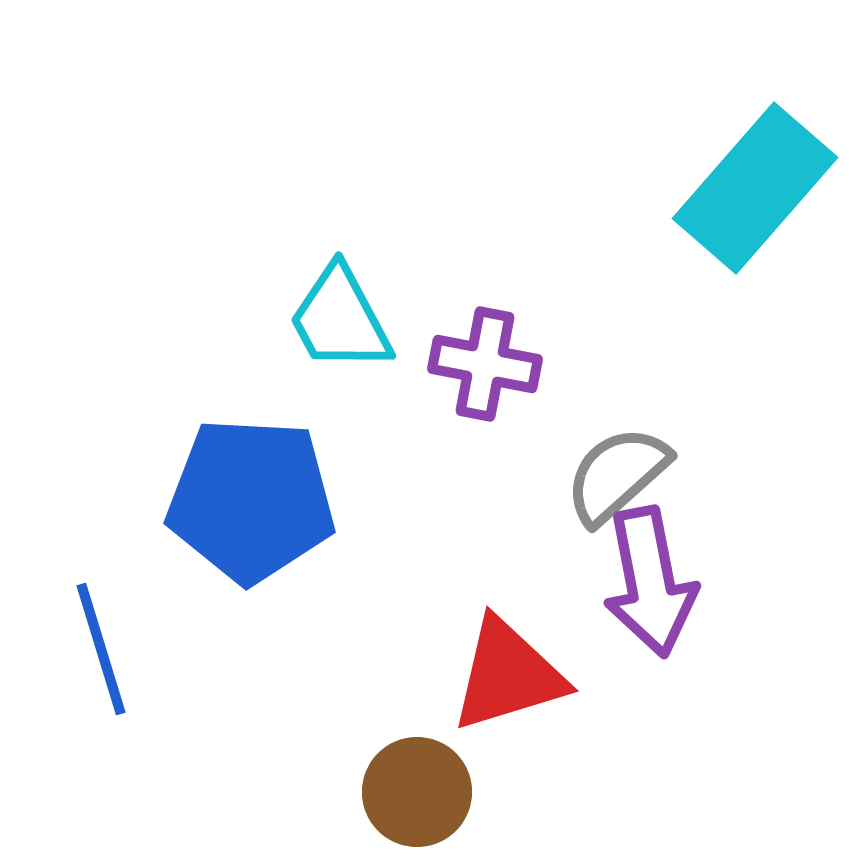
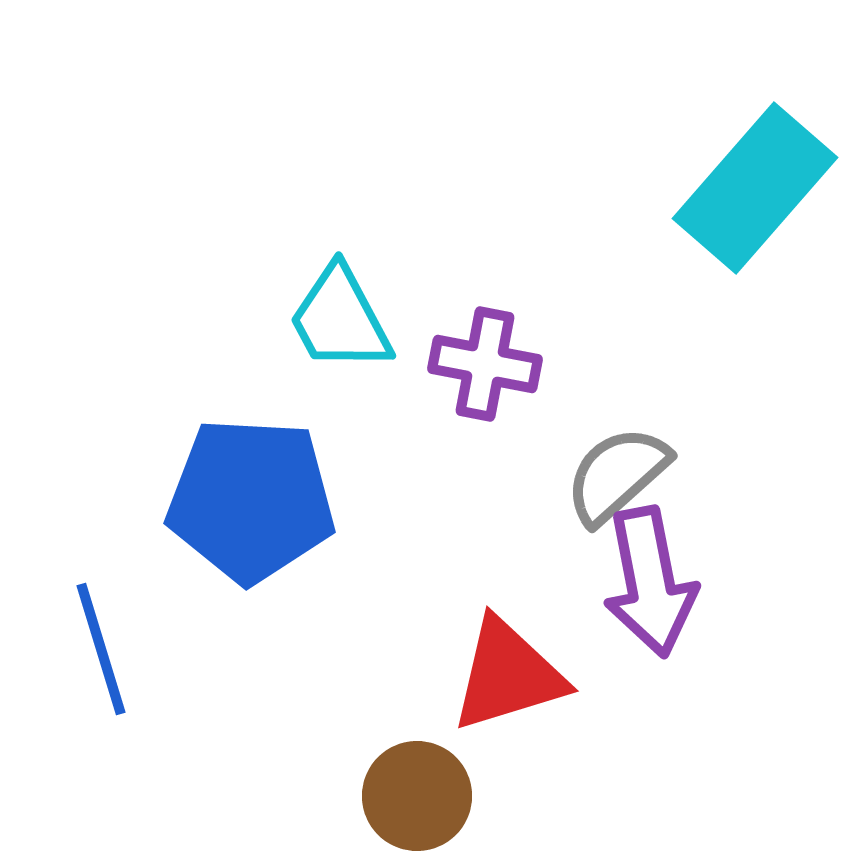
brown circle: moved 4 px down
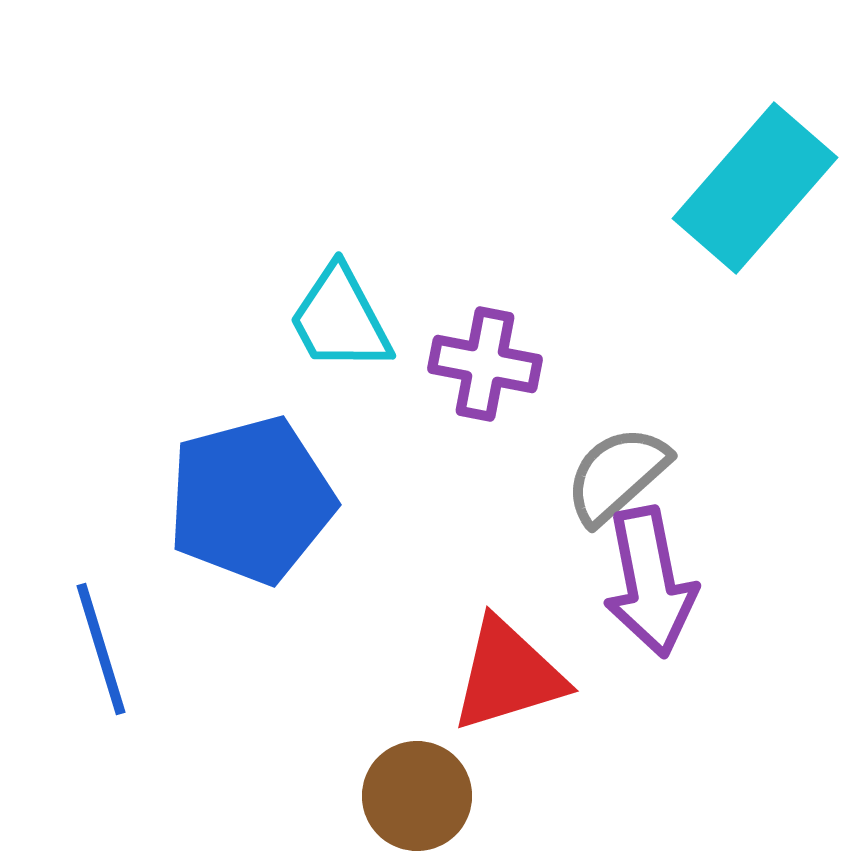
blue pentagon: rotated 18 degrees counterclockwise
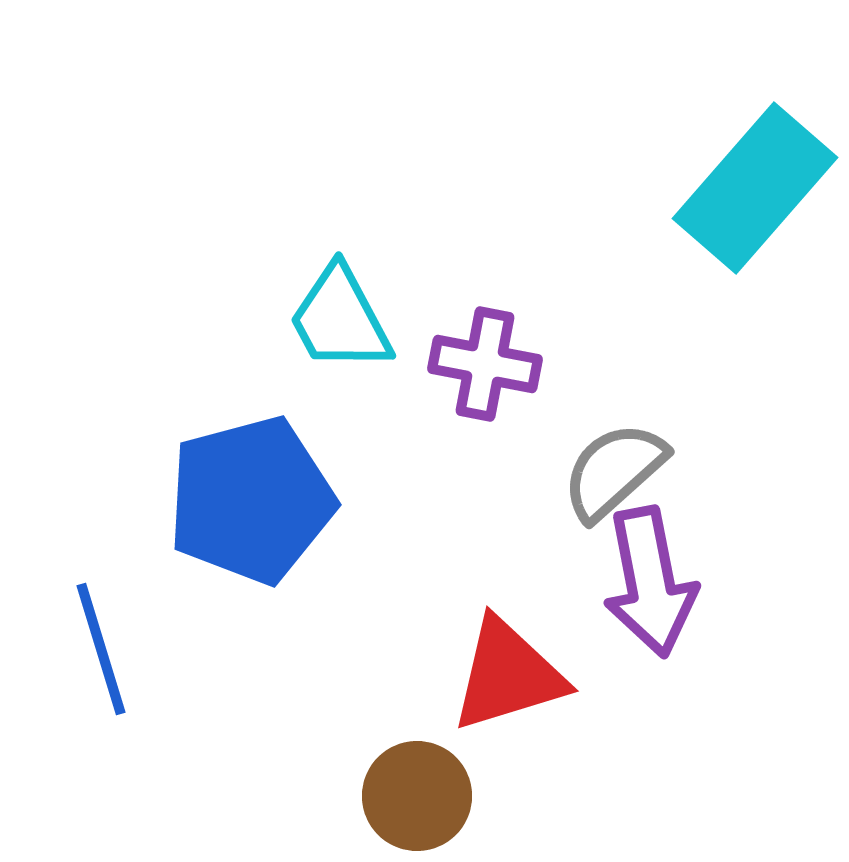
gray semicircle: moved 3 px left, 4 px up
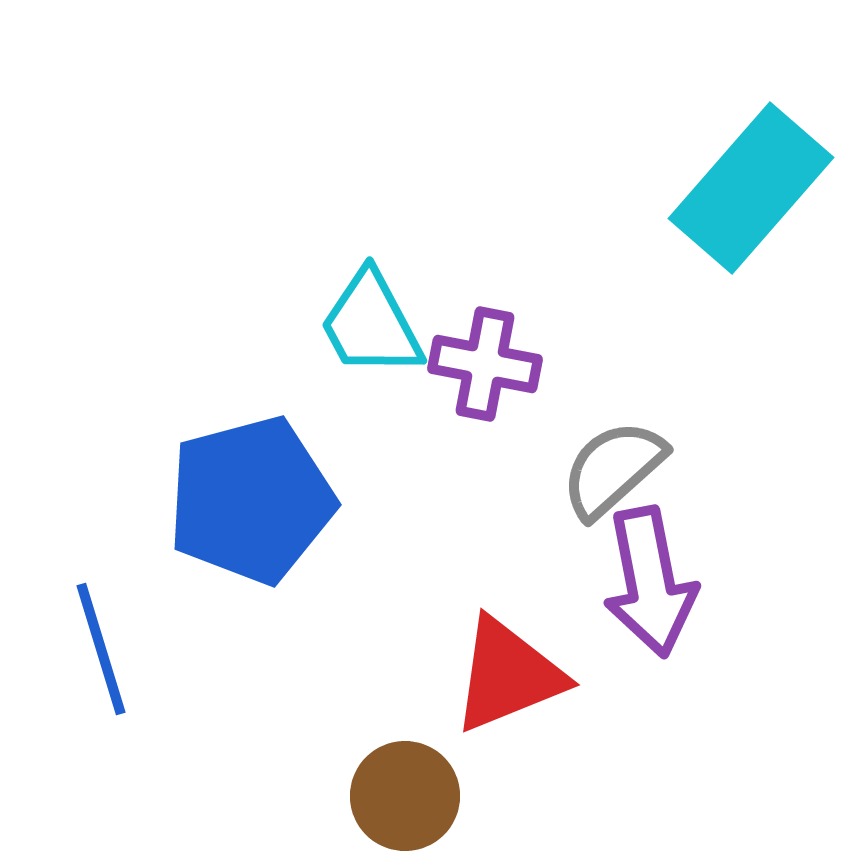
cyan rectangle: moved 4 px left
cyan trapezoid: moved 31 px right, 5 px down
gray semicircle: moved 1 px left, 2 px up
red triangle: rotated 5 degrees counterclockwise
brown circle: moved 12 px left
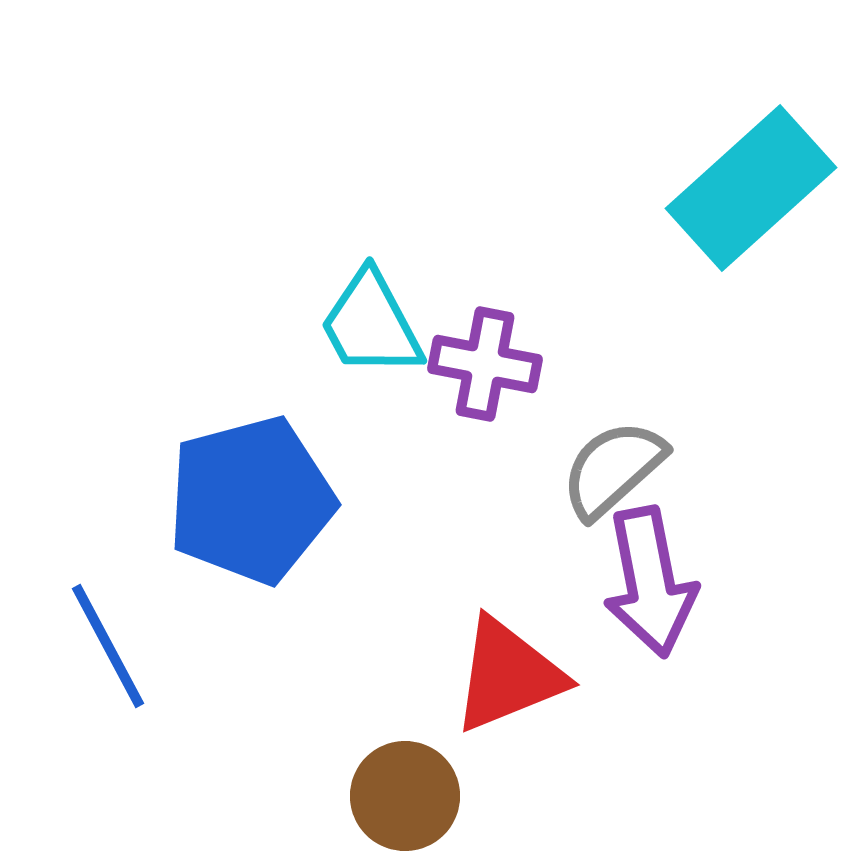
cyan rectangle: rotated 7 degrees clockwise
blue line: moved 7 px right, 3 px up; rotated 11 degrees counterclockwise
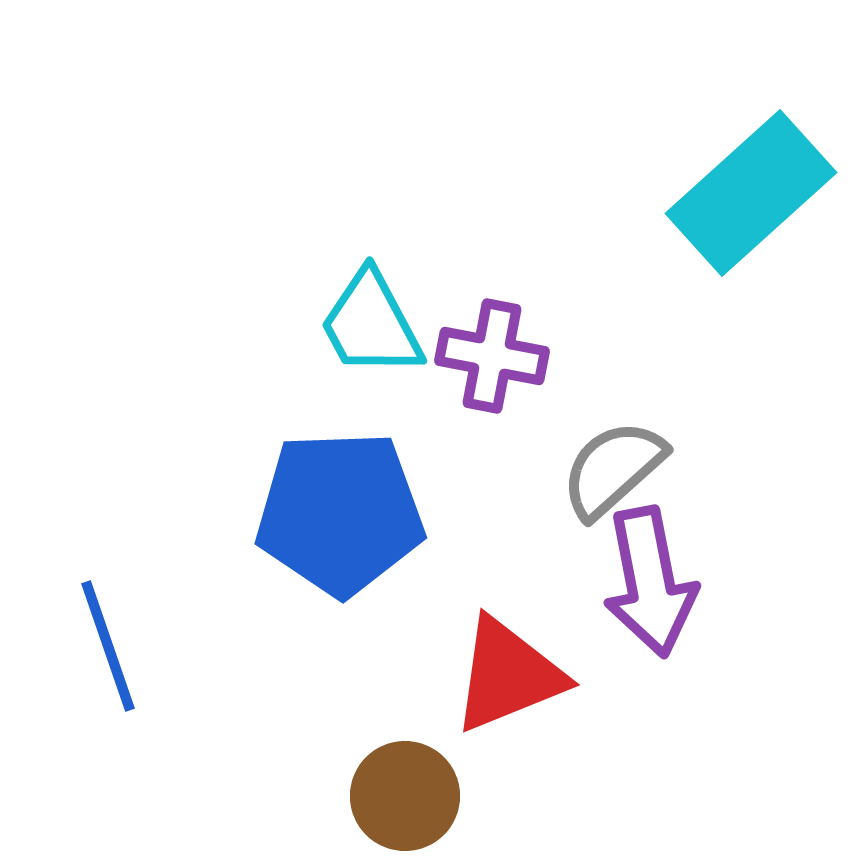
cyan rectangle: moved 5 px down
purple cross: moved 7 px right, 8 px up
blue pentagon: moved 89 px right, 13 px down; rotated 13 degrees clockwise
blue line: rotated 9 degrees clockwise
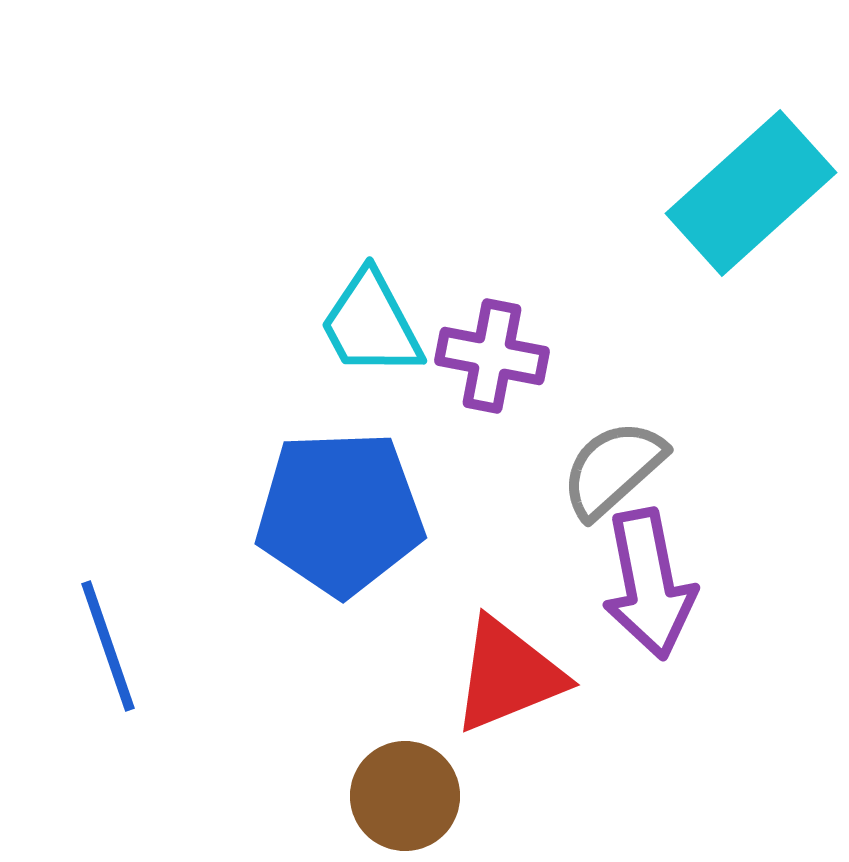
purple arrow: moved 1 px left, 2 px down
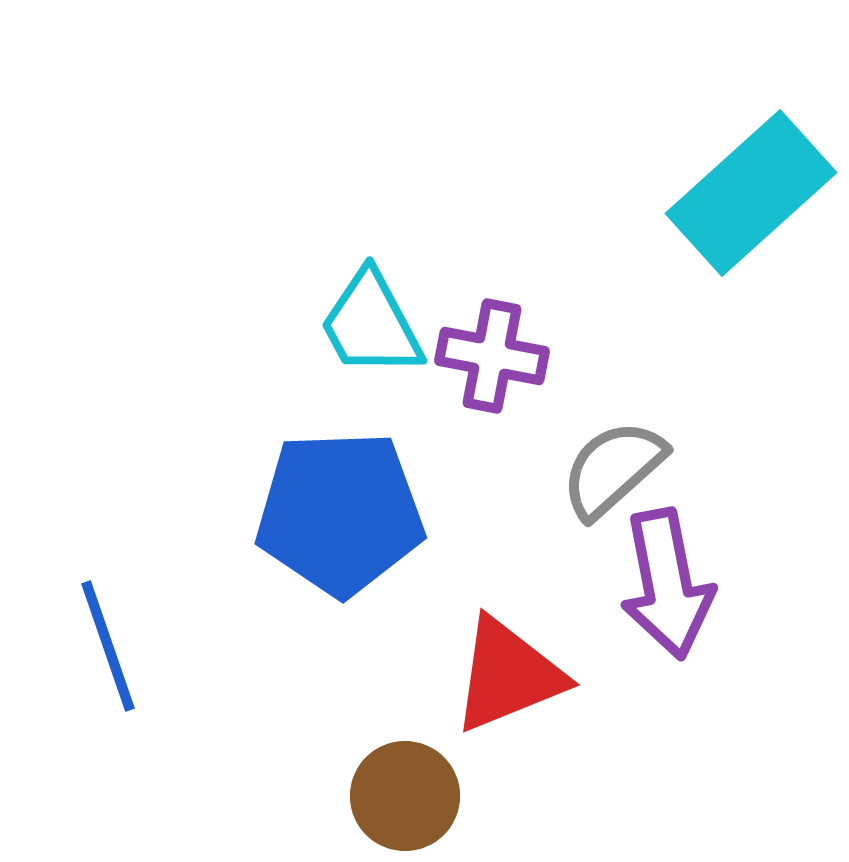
purple arrow: moved 18 px right
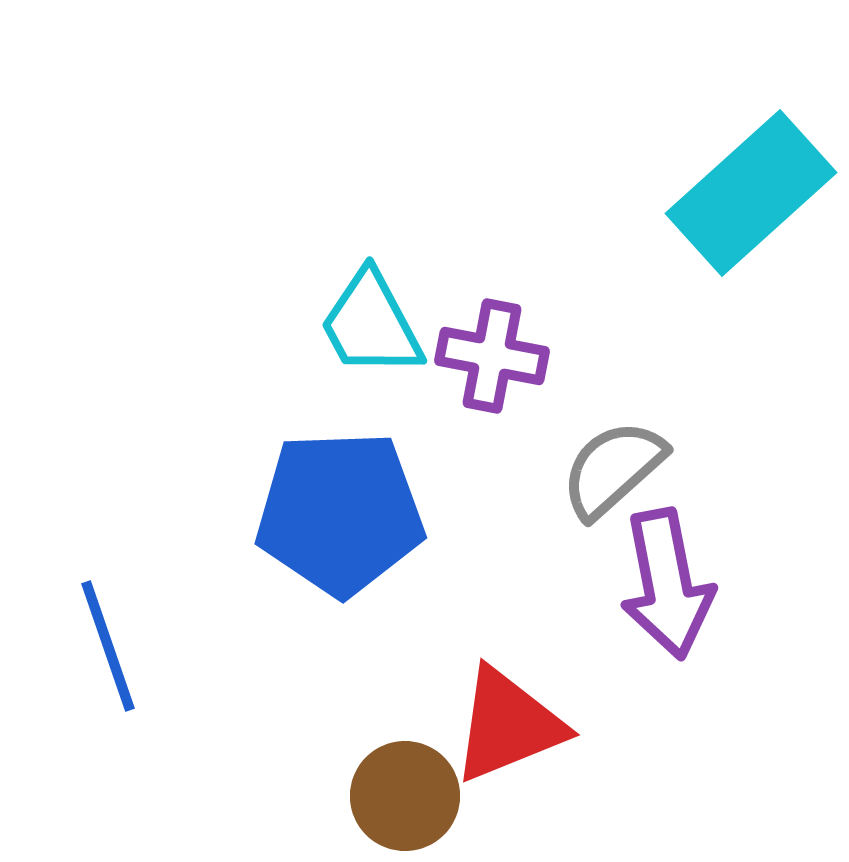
red triangle: moved 50 px down
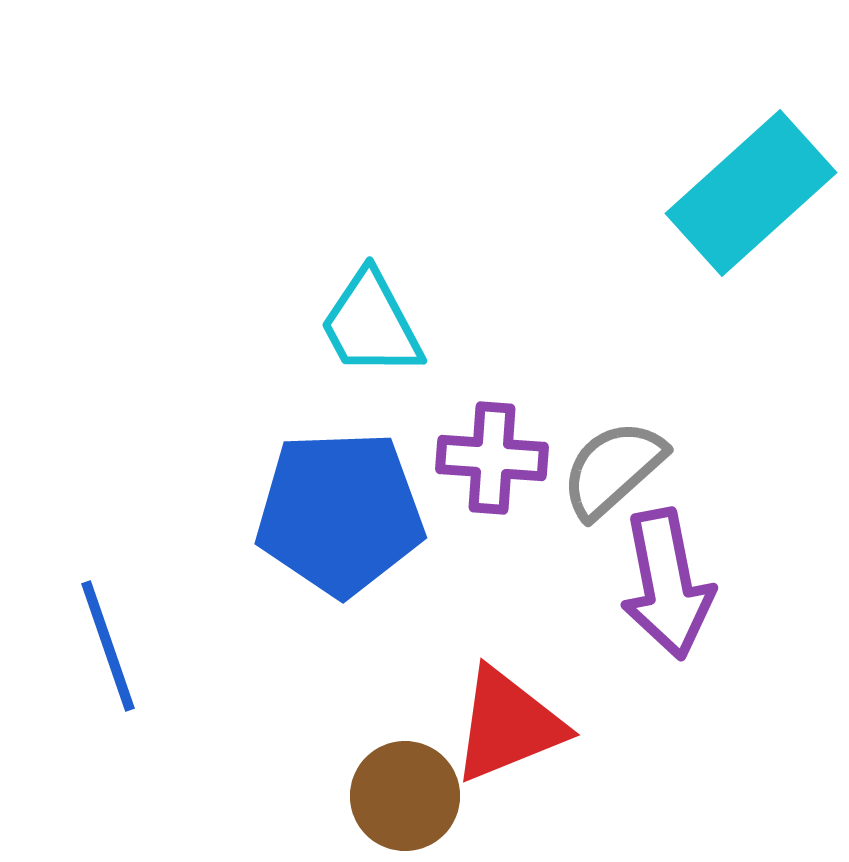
purple cross: moved 102 px down; rotated 7 degrees counterclockwise
